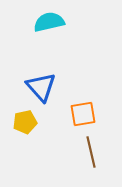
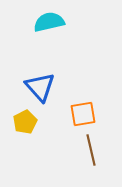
blue triangle: moved 1 px left
yellow pentagon: rotated 15 degrees counterclockwise
brown line: moved 2 px up
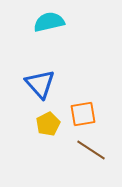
blue triangle: moved 3 px up
yellow pentagon: moved 23 px right, 2 px down
brown line: rotated 44 degrees counterclockwise
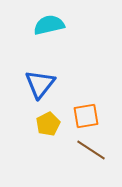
cyan semicircle: moved 3 px down
blue triangle: rotated 20 degrees clockwise
orange square: moved 3 px right, 2 px down
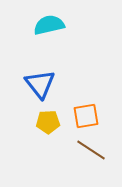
blue triangle: rotated 16 degrees counterclockwise
yellow pentagon: moved 2 px up; rotated 25 degrees clockwise
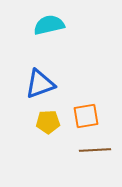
blue triangle: rotated 48 degrees clockwise
brown line: moved 4 px right; rotated 36 degrees counterclockwise
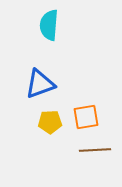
cyan semicircle: rotated 72 degrees counterclockwise
orange square: moved 1 px down
yellow pentagon: moved 2 px right
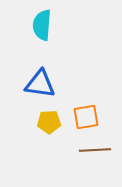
cyan semicircle: moved 7 px left
blue triangle: rotated 28 degrees clockwise
yellow pentagon: moved 1 px left
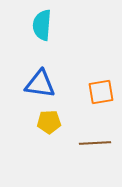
orange square: moved 15 px right, 25 px up
brown line: moved 7 px up
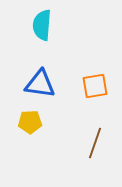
orange square: moved 6 px left, 6 px up
yellow pentagon: moved 19 px left
brown line: rotated 68 degrees counterclockwise
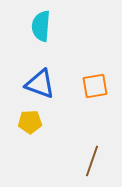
cyan semicircle: moved 1 px left, 1 px down
blue triangle: rotated 12 degrees clockwise
brown line: moved 3 px left, 18 px down
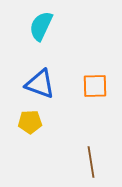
cyan semicircle: rotated 20 degrees clockwise
orange square: rotated 8 degrees clockwise
brown line: moved 1 px left, 1 px down; rotated 28 degrees counterclockwise
